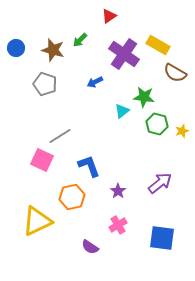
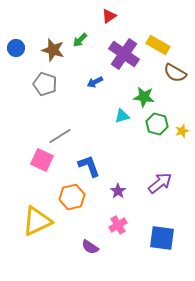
cyan triangle: moved 5 px down; rotated 21 degrees clockwise
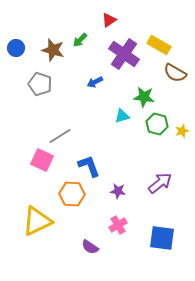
red triangle: moved 4 px down
yellow rectangle: moved 1 px right
gray pentagon: moved 5 px left
purple star: rotated 28 degrees counterclockwise
orange hexagon: moved 3 px up; rotated 15 degrees clockwise
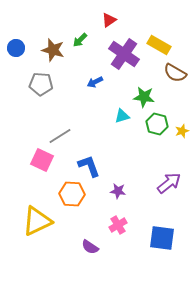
gray pentagon: moved 1 px right; rotated 15 degrees counterclockwise
purple arrow: moved 9 px right
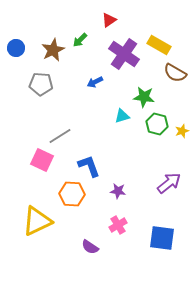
brown star: rotated 30 degrees clockwise
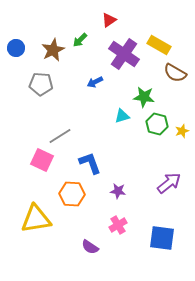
blue L-shape: moved 1 px right, 3 px up
yellow triangle: moved 1 px left, 2 px up; rotated 16 degrees clockwise
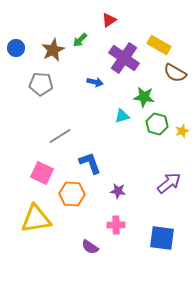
purple cross: moved 4 px down
blue arrow: rotated 140 degrees counterclockwise
pink square: moved 13 px down
pink cross: moved 2 px left; rotated 30 degrees clockwise
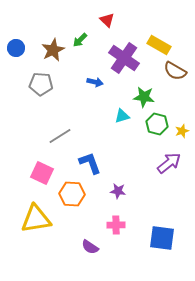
red triangle: moved 2 px left; rotated 42 degrees counterclockwise
brown semicircle: moved 2 px up
purple arrow: moved 20 px up
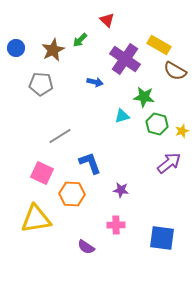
purple cross: moved 1 px right, 1 px down
purple star: moved 3 px right, 1 px up
purple semicircle: moved 4 px left
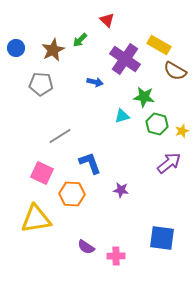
pink cross: moved 31 px down
